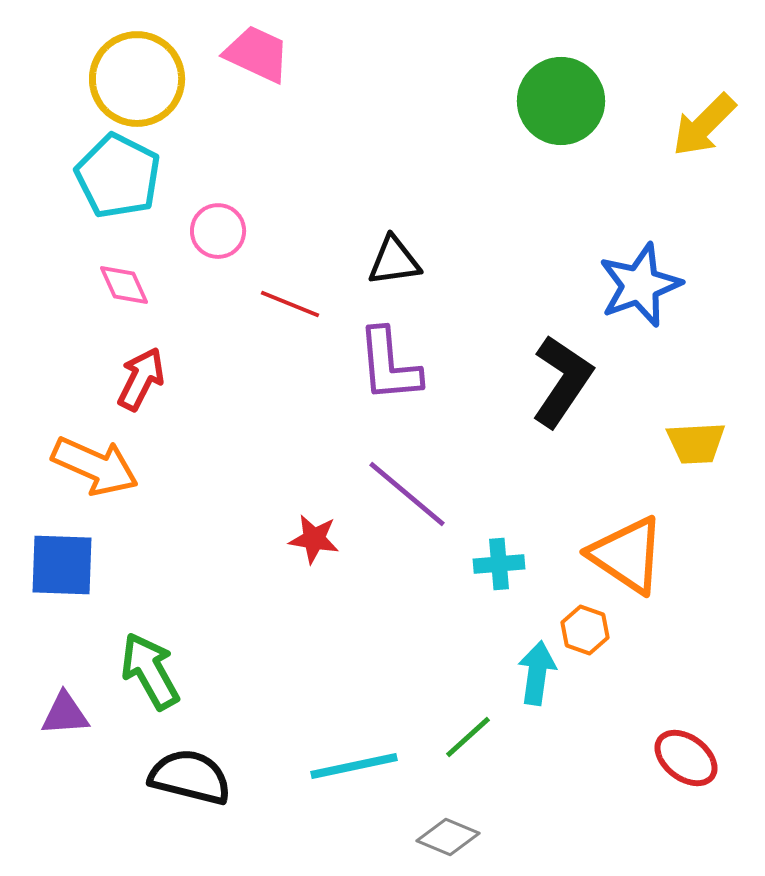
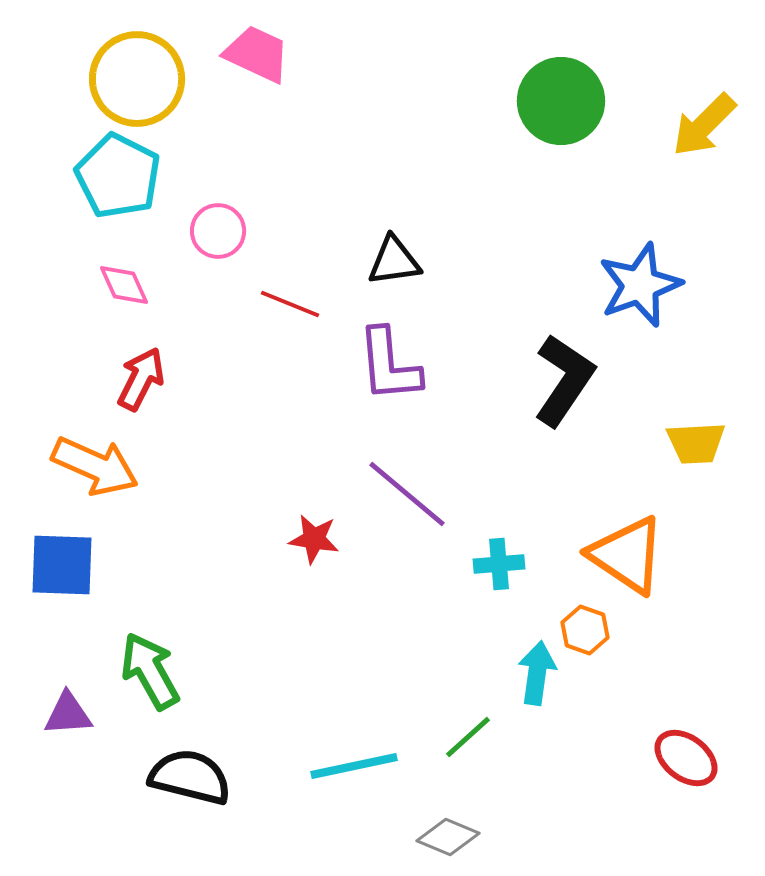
black L-shape: moved 2 px right, 1 px up
purple triangle: moved 3 px right
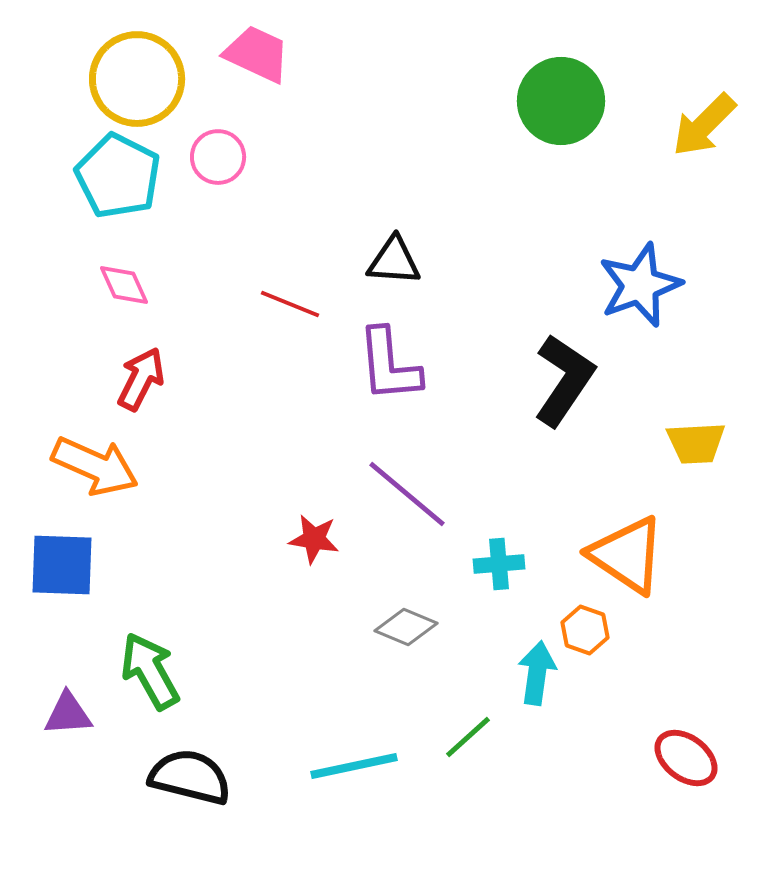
pink circle: moved 74 px up
black triangle: rotated 12 degrees clockwise
gray diamond: moved 42 px left, 210 px up
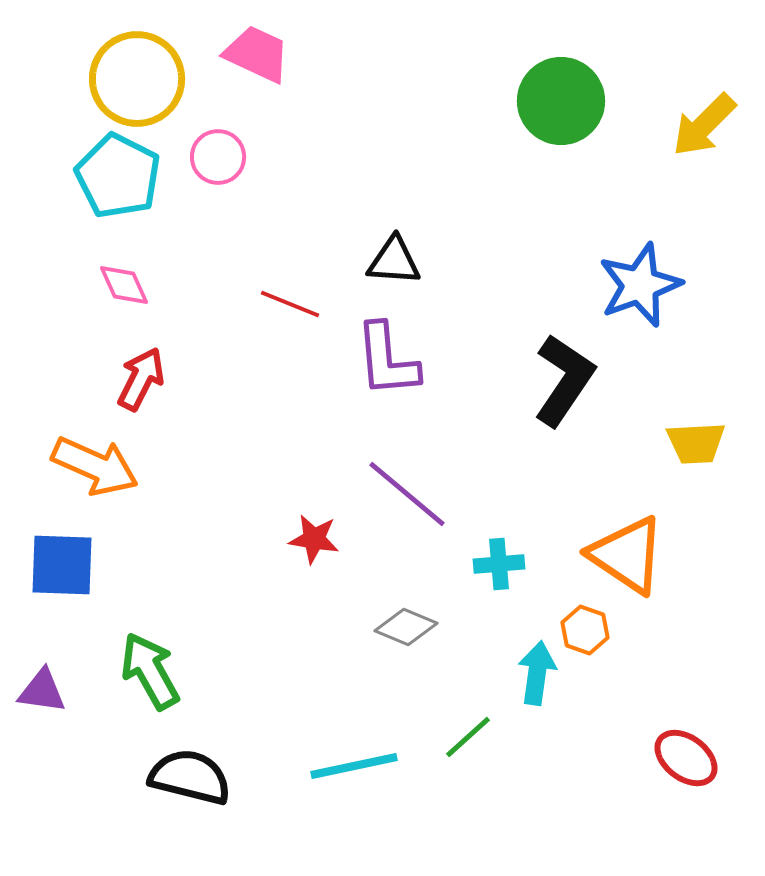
purple L-shape: moved 2 px left, 5 px up
purple triangle: moved 26 px left, 23 px up; rotated 12 degrees clockwise
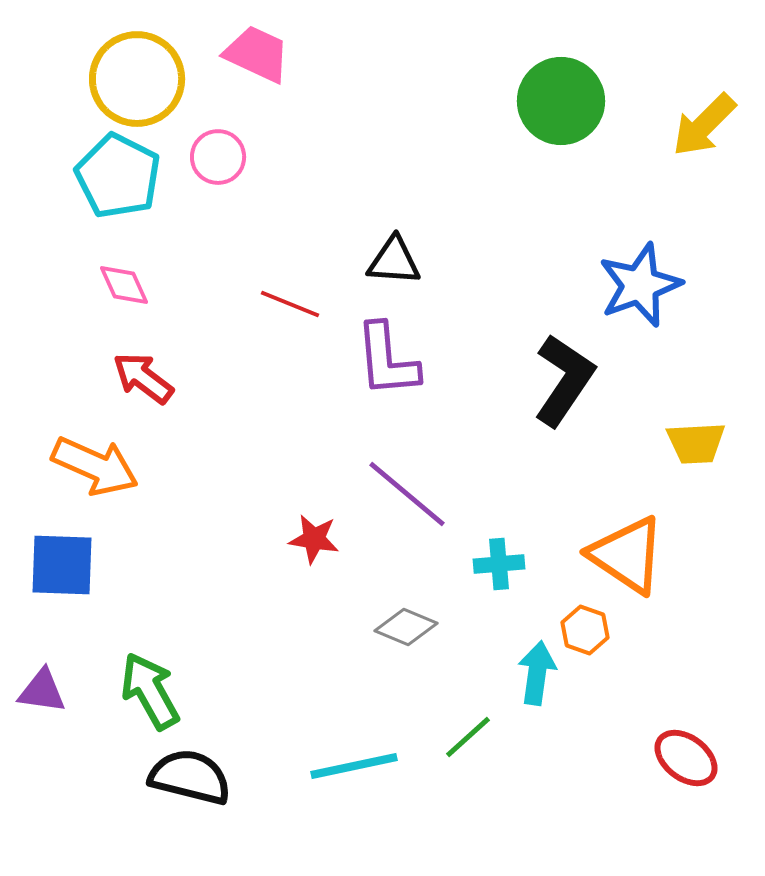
red arrow: moved 2 px right, 1 px up; rotated 80 degrees counterclockwise
green arrow: moved 20 px down
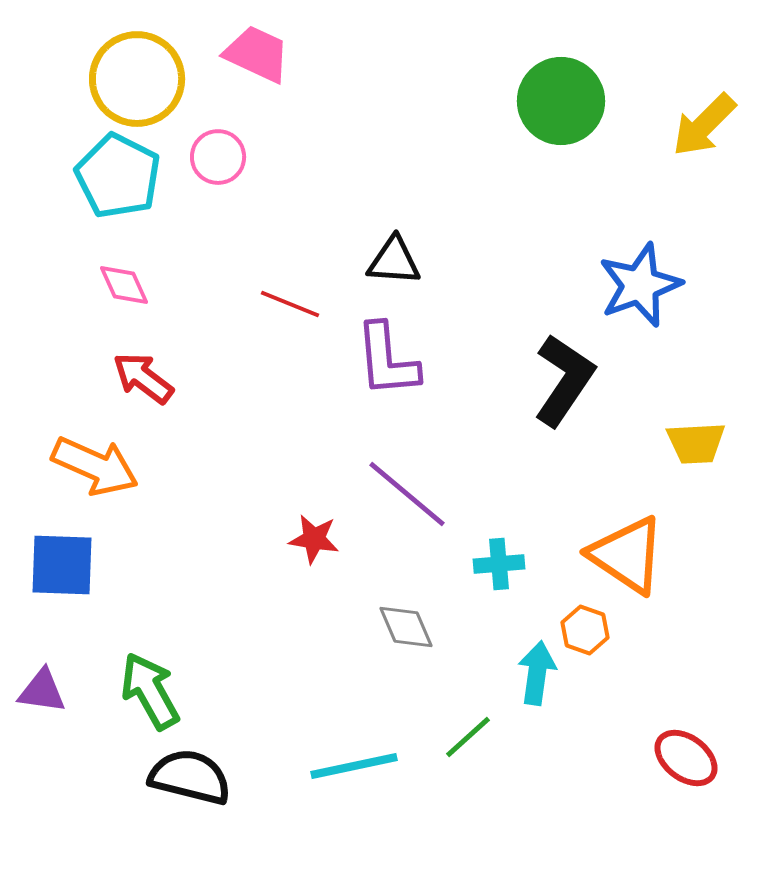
gray diamond: rotated 44 degrees clockwise
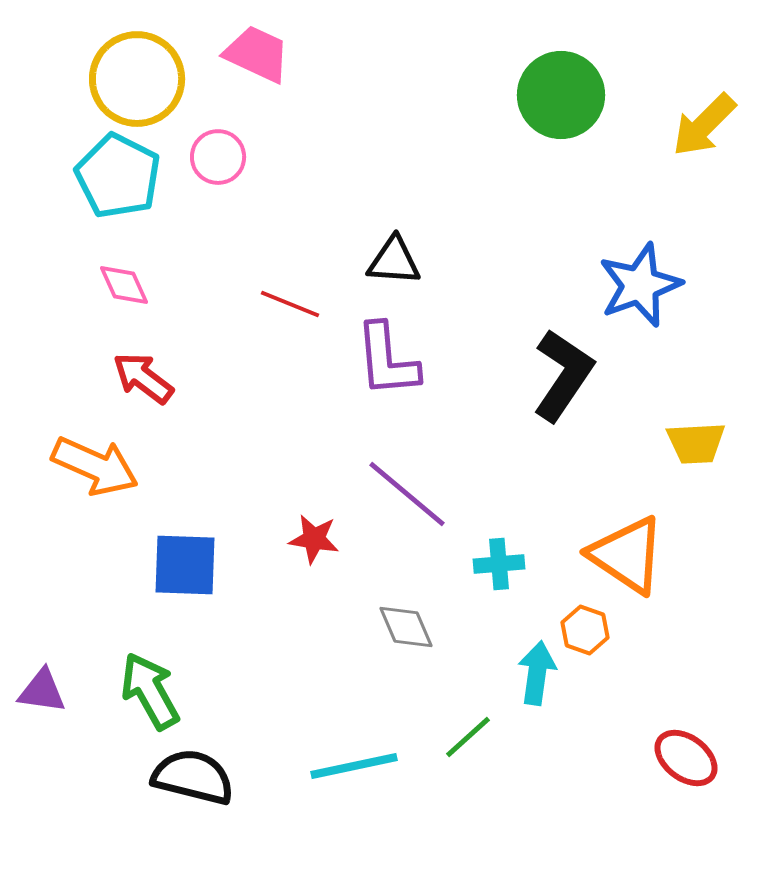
green circle: moved 6 px up
black L-shape: moved 1 px left, 5 px up
blue square: moved 123 px right
black semicircle: moved 3 px right
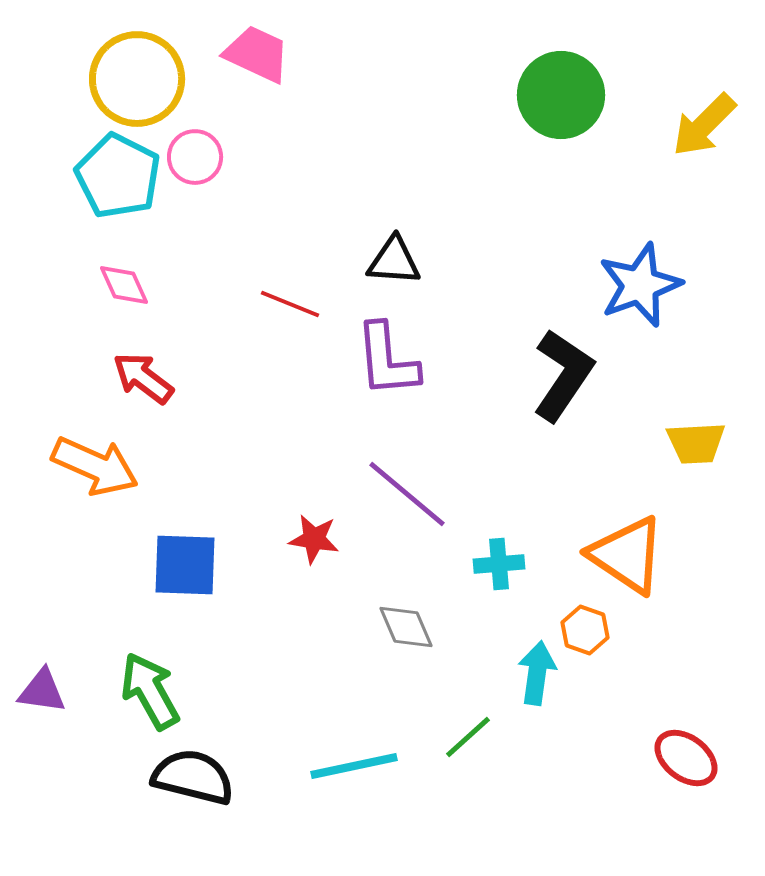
pink circle: moved 23 px left
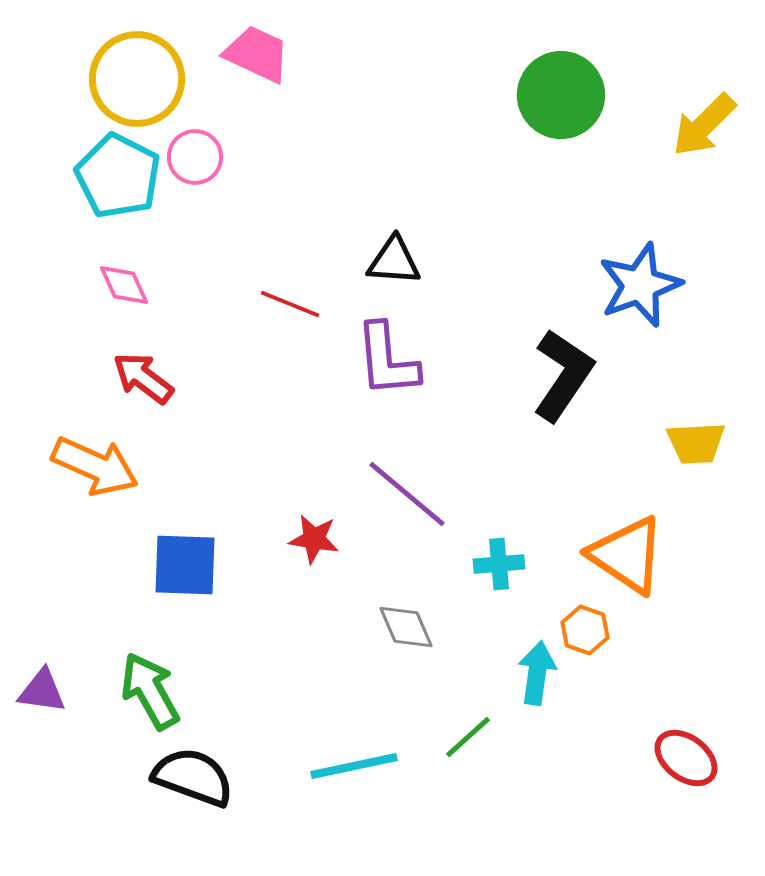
black semicircle: rotated 6 degrees clockwise
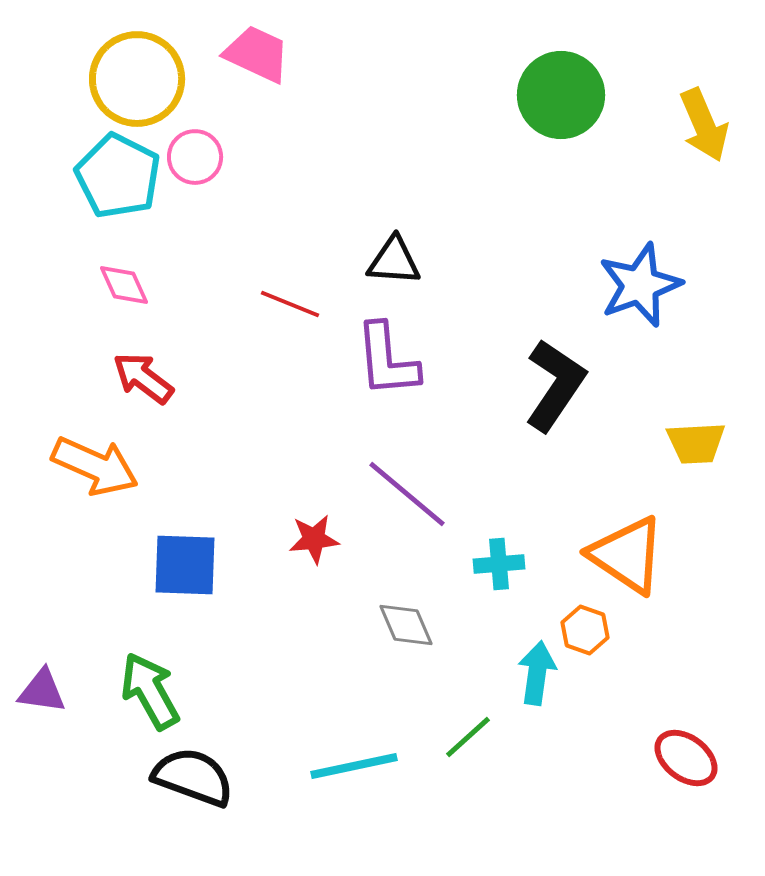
yellow arrow: rotated 68 degrees counterclockwise
black L-shape: moved 8 px left, 10 px down
red star: rotated 15 degrees counterclockwise
gray diamond: moved 2 px up
